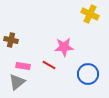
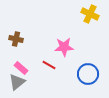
brown cross: moved 5 px right, 1 px up
pink rectangle: moved 2 px left, 2 px down; rotated 32 degrees clockwise
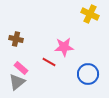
red line: moved 3 px up
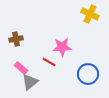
brown cross: rotated 24 degrees counterclockwise
pink star: moved 2 px left
gray triangle: moved 13 px right
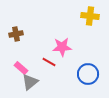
yellow cross: moved 2 px down; rotated 18 degrees counterclockwise
brown cross: moved 5 px up
